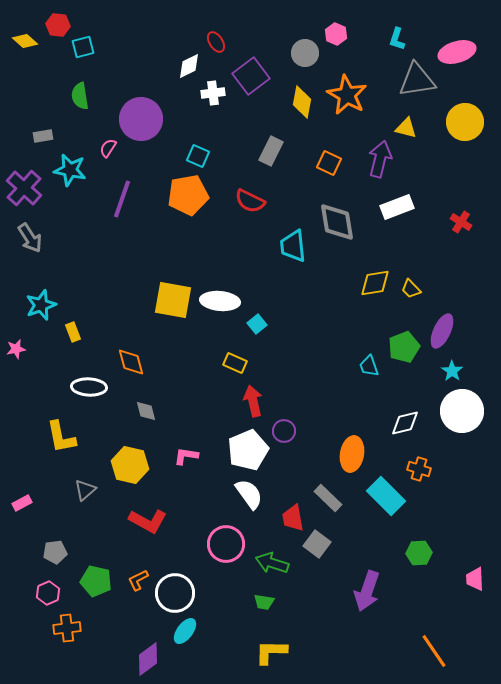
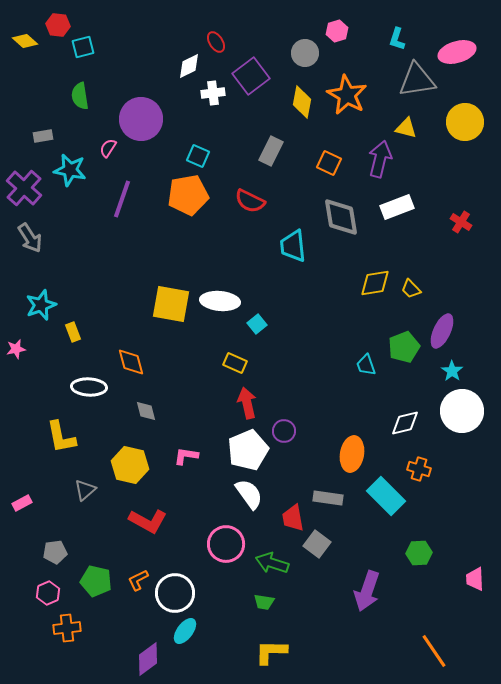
pink hexagon at (336, 34): moved 1 px right, 3 px up; rotated 20 degrees clockwise
gray diamond at (337, 222): moved 4 px right, 5 px up
yellow square at (173, 300): moved 2 px left, 4 px down
cyan trapezoid at (369, 366): moved 3 px left, 1 px up
red arrow at (253, 401): moved 6 px left, 2 px down
gray rectangle at (328, 498): rotated 36 degrees counterclockwise
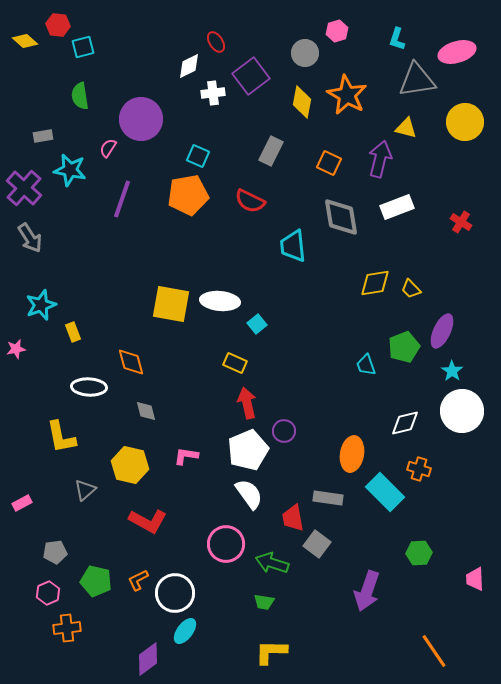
cyan rectangle at (386, 496): moved 1 px left, 4 px up
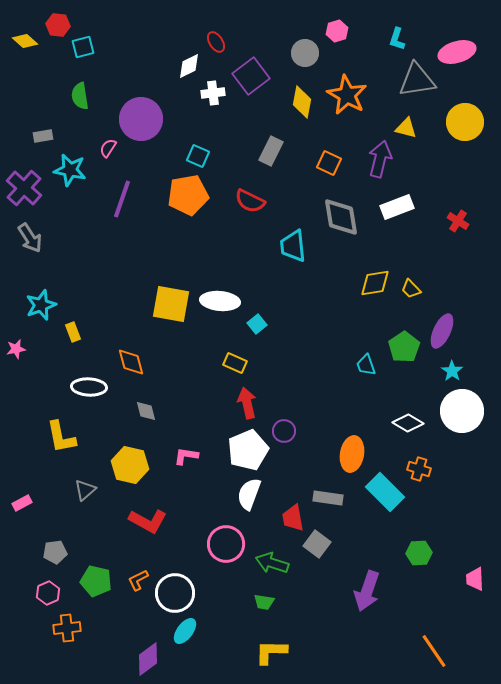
red cross at (461, 222): moved 3 px left, 1 px up
green pentagon at (404, 347): rotated 12 degrees counterclockwise
white diamond at (405, 423): moved 3 px right; rotated 44 degrees clockwise
white semicircle at (249, 494): rotated 124 degrees counterclockwise
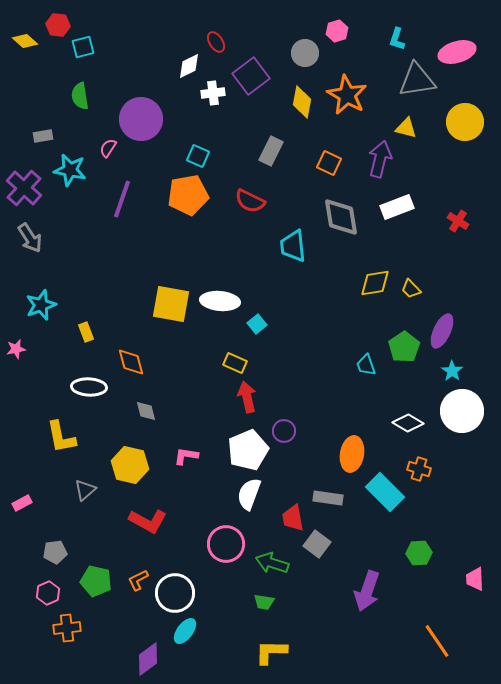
yellow rectangle at (73, 332): moved 13 px right
red arrow at (247, 403): moved 6 px up
orange line at (434, 651): moved 3 px right, 10 px up
